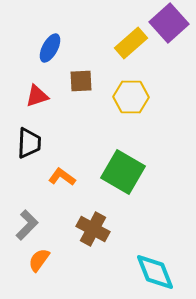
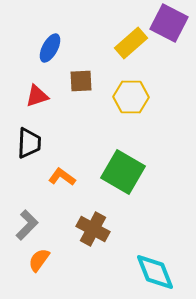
purple square: rotated 21 degrees counterclockwise
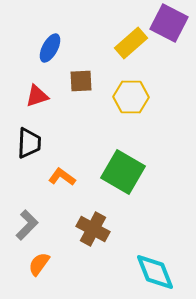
orange semicircle: moved 4 px down
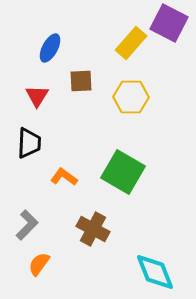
yellow rectangle: rotated 8 degrees counterclockwise
red triangle: rotated 40 degrees counterclockwise
orange L-shape: moved 2 px right
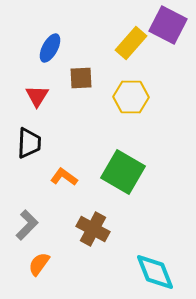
purple square: moved 1 px left, 2 px down
brown square: moved 3 px up
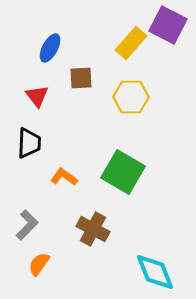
red triangle: rotated 10 degrees counterclockwise
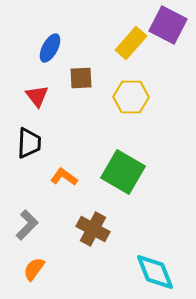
orange semicircle: moved 5 px left, 5 px down
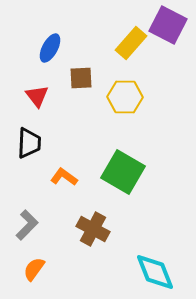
yellow hexagon: moved 6 px left
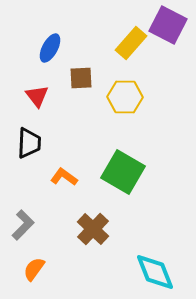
gray L-shape: moved 4 px left
brown cross: rotated 16 degrees clockwise
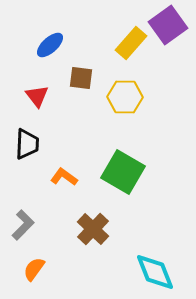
purple square: rotated 27 degrees clockwise
blue ellipse: moved 3 px up; rotated 20 degrees clockwise
brown square: rotated 10 degrees clockwise
black trapezoid: moved 2 px left, 1 px down
